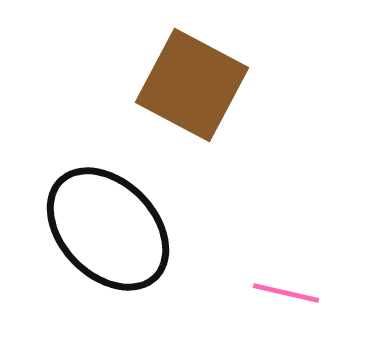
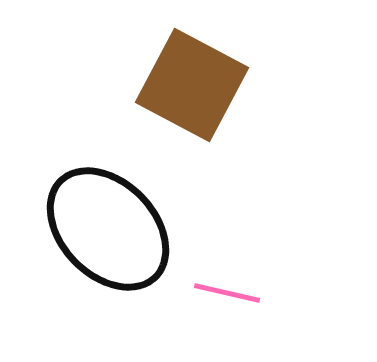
pink line: moved 59 px left
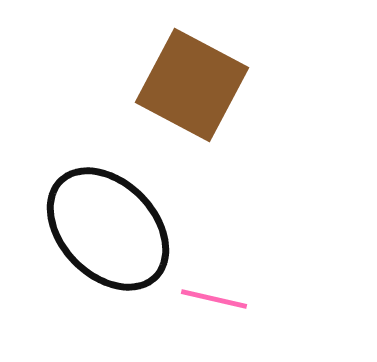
pink line: moved 13 px left, 6 px down
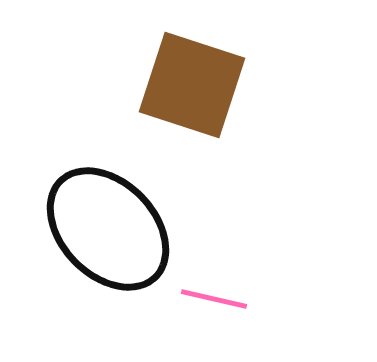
brown square: rotated 10 degrees counterclockwise
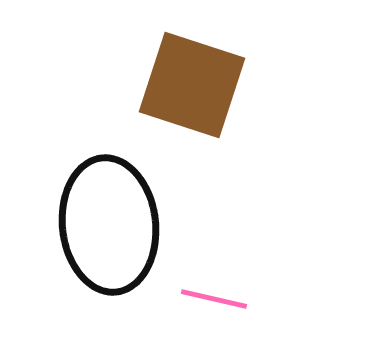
black ellipse: moved 1 px right, 4 px up; rotated 38 degrees clockwise
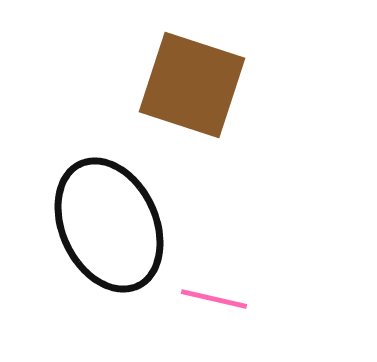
black ellipse: rotated 19 degrees counterclockwise
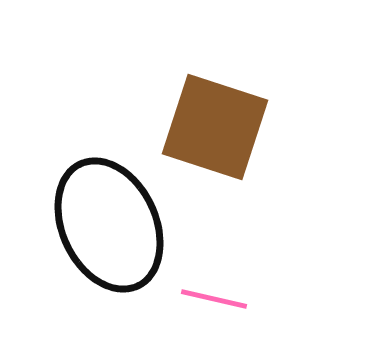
brown square: moved 23 px right, 42 px down
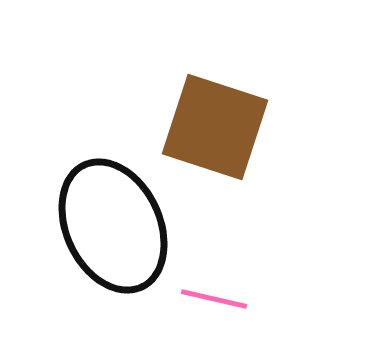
black ellipse: moved 4 px right, 1 px down
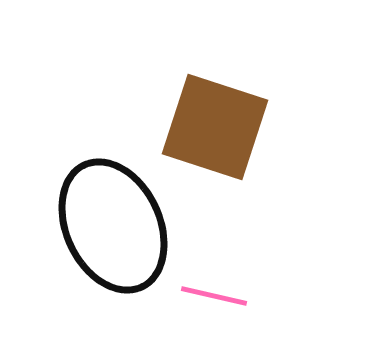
pink line: moved 3 px up
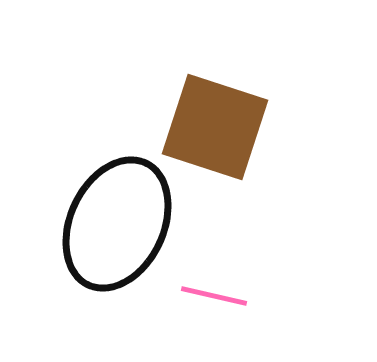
black ellipse: moved 4 px right, 2 px up; rotated 50 degrees clockwise
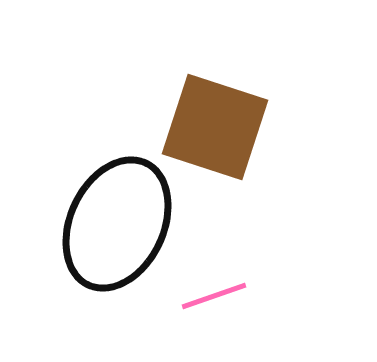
pink line: rotated 32 degrees counterclockwise
